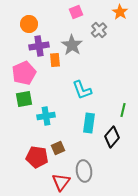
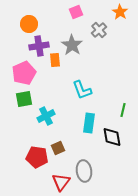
cyan cross: rotated 18 degrees counterclockwise
black diamond: rotated 50 degrees counterclockwise
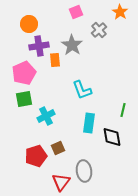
red pentagon: moved 1 px left, 1 px up; rotated 25 degrees counterclockwise
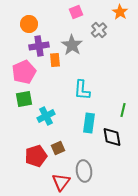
pink pentagon: moved 1 px up
cyan L-shape: rotated 25 degrees clockwise
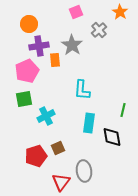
pink pentagon: moved 3 px right, 1 px up
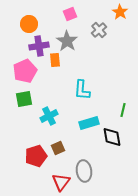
pink square: moved 6 px left, 2 px down
gray star: moved 5 px left, 4 px up
pink pentagon: moved 2 px left
cyan cross: moved 3 px right
cyan rectangle: rotated 66 degrees clockwise
